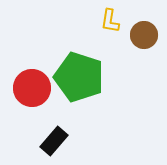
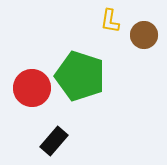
green pentagon: moved 1 px right, 1 px up
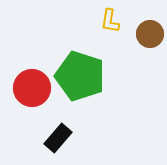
brown circle: moved 6 px right, 1 px up
black rectangle: moved 4 px right, 3 px up
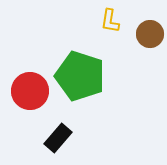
red circle: moved 2 px left, 3 px down
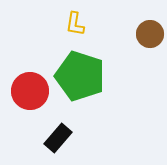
yellow L-shape: moved 35 px left, 3 px down
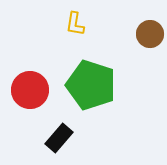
green pentagon: moved 11 px right, 9 px down
red circle: moved 1 px up
black rectangle: moved 1 px right
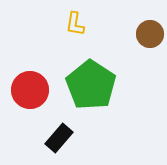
green pentagon: rotated 15 degrees clockwise
